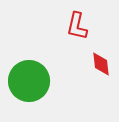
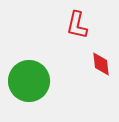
red L-shape: moved 1 px up
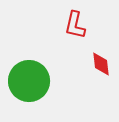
red L-shape: moved 2 px left
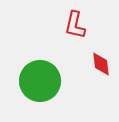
green circle: moved 11 px right
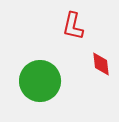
red L-shape: moved 2 px left, 1 px down
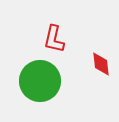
red L-shape: moved 19 px left, 13 px down
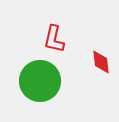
red diamond: moved 2 px up
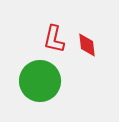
red diamond: moved 14 px left, 17 px up
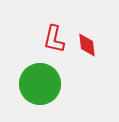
green circle: moved 3 px down
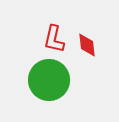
green circle: moved 9 px right, 4 px up
